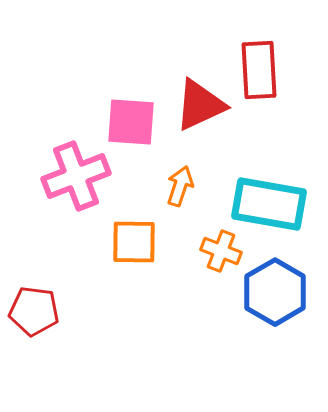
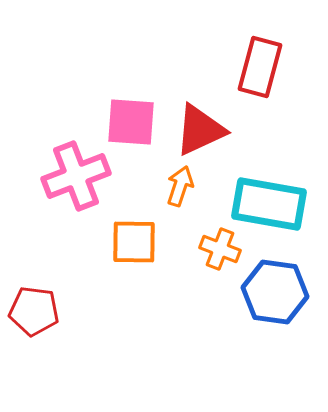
red rectangle: moved 1 px right, 3 px up; rotated 18 degrees clockwise
red triangle: moved 25 px down
orange cross: moved 1 px left, 2 px up
blue hexagon: rotated 22 degrees counterclockwise
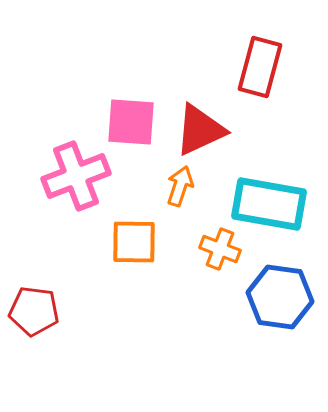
blue hexagon: moved 5 px right, 5 px down
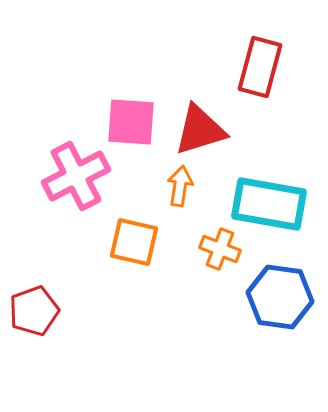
red triangle: rotated 8 degrees clockwise
pink cross: rotated 6 degrees counterclockwise
orange arrow: rotated 9 degrees counterclockwise
orange square: rotated 12 degrees clockwise
red pentagon: rotated 27 degrees counterclockwise
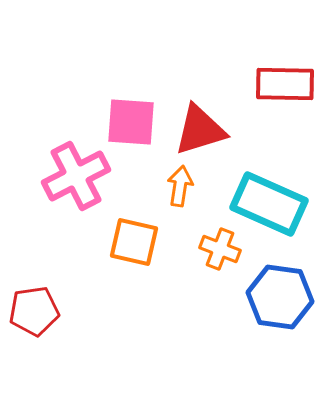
red rectangle: moved 25 px right, 17 px down; rotated 76 degrees clockwise
cyan rectangle: rotated 14 degrees clockwise
red pentagon: rotated 12 degrees clockwise
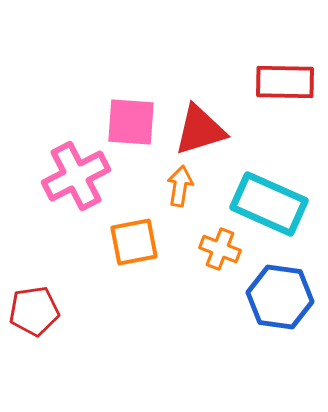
red rectangle: moved 2 px up
orange square: rotated 24 degrees counterclockwise
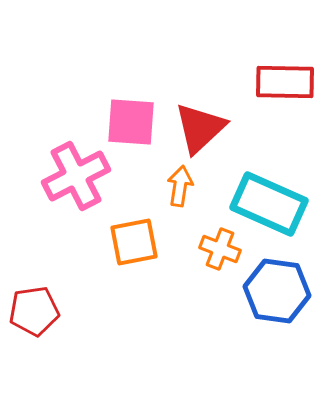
red triangle: moved 2 px up; rotated 26 degrees counterclockwise
blue hexagon: moved 3 px left, 6 px up
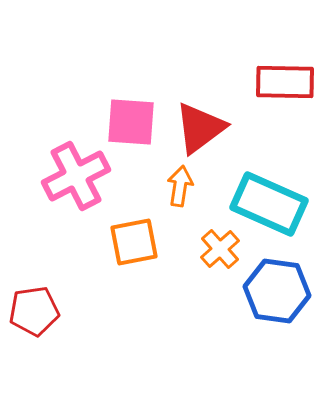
red triangle: rotated 6 degrees clockwise
orange cross: rotated 27 degrees clockwise
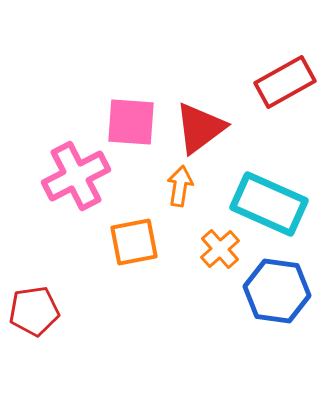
red rectangle: rotated 30 degrees counterclockwise
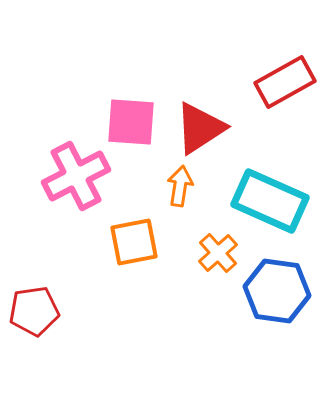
red triangle: rotated 4 degrees clockwise
cyan rectangle: moved 1 px right, 3 px up
orange cross: moved 2 px left, 4 px down
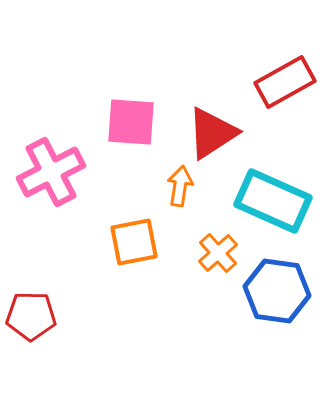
red triangle: moved 12 px right, 5 px down
pink cross: moved 25 px left, 4 px up
cyan rectangle: moved 3 px right
red pentagon: moved 3 px left, 5 px down; rotated 9 degrees clockwise
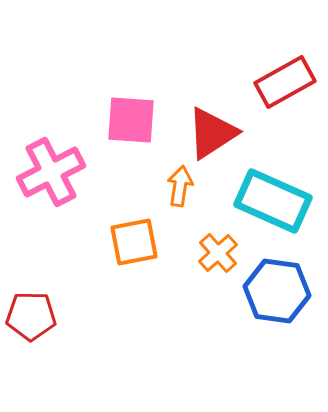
pink square: moved 2 px up
